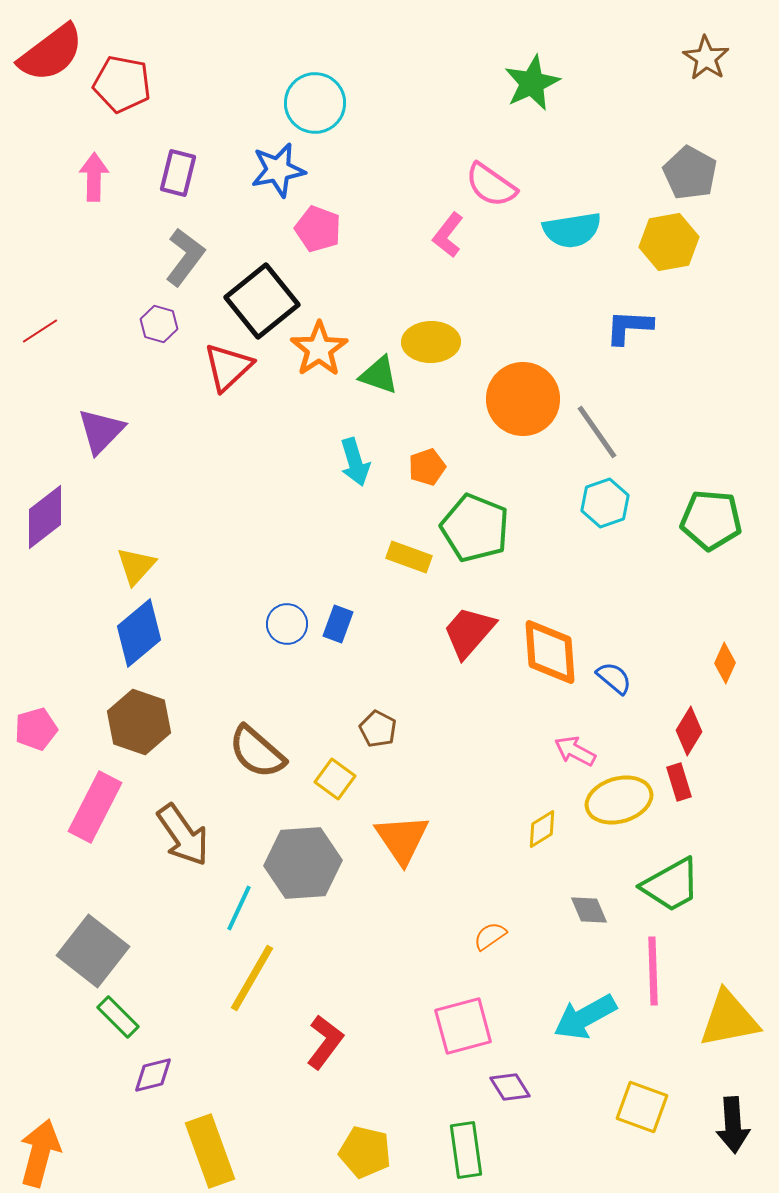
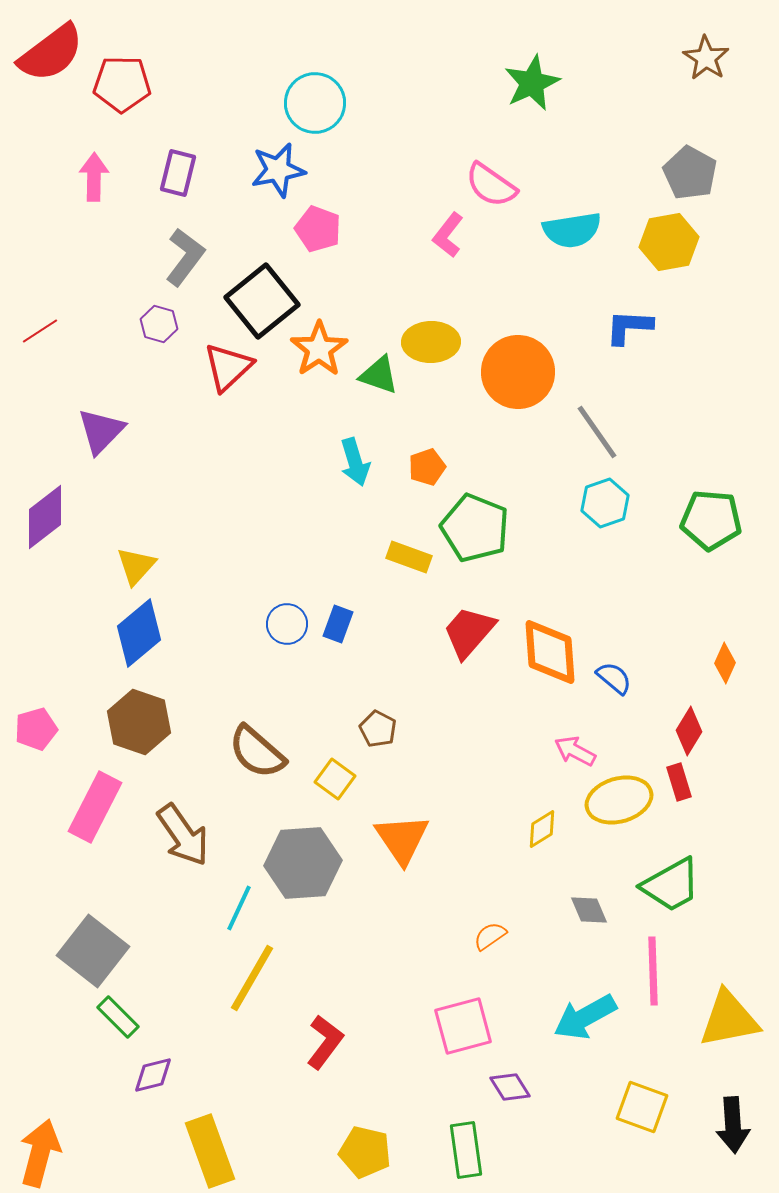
red pentagon at (122, 84): rotated 10 degrees counterclockwise
orange circle at (523, 399): moved 5 px left, 27 px up
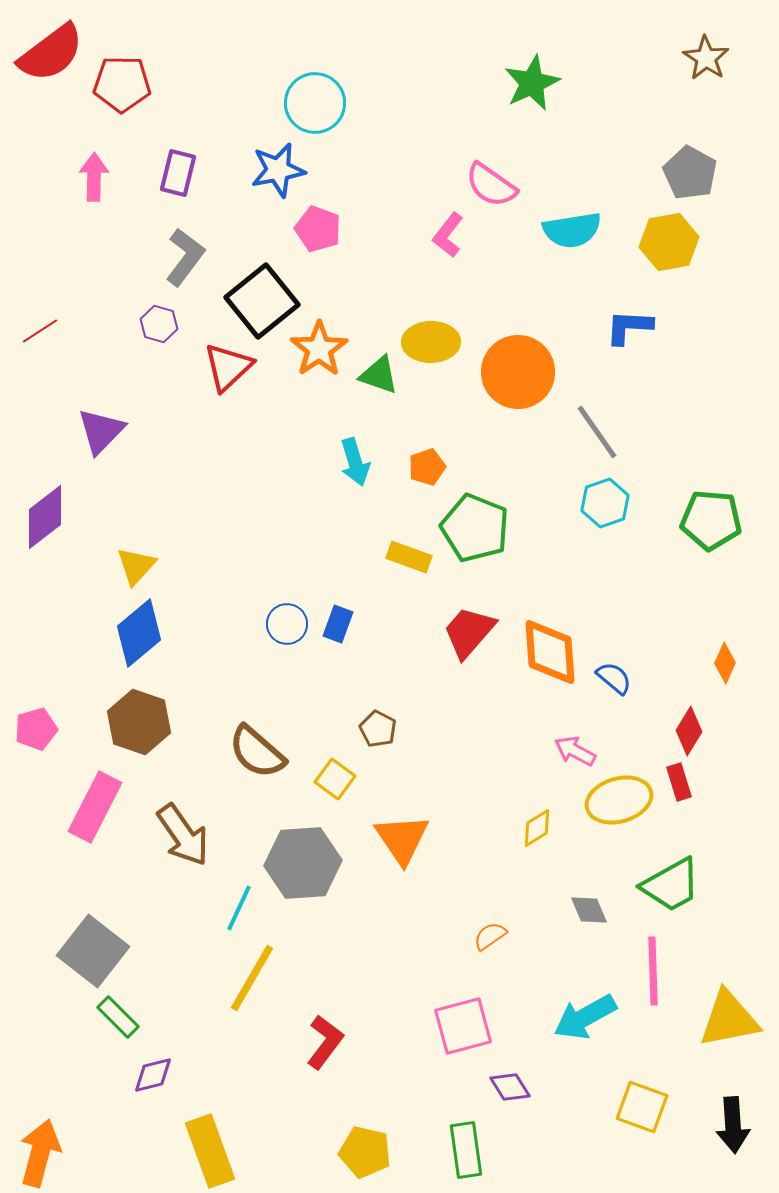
yellow diamond at (542, 829): moved 5 px left, 1 px up
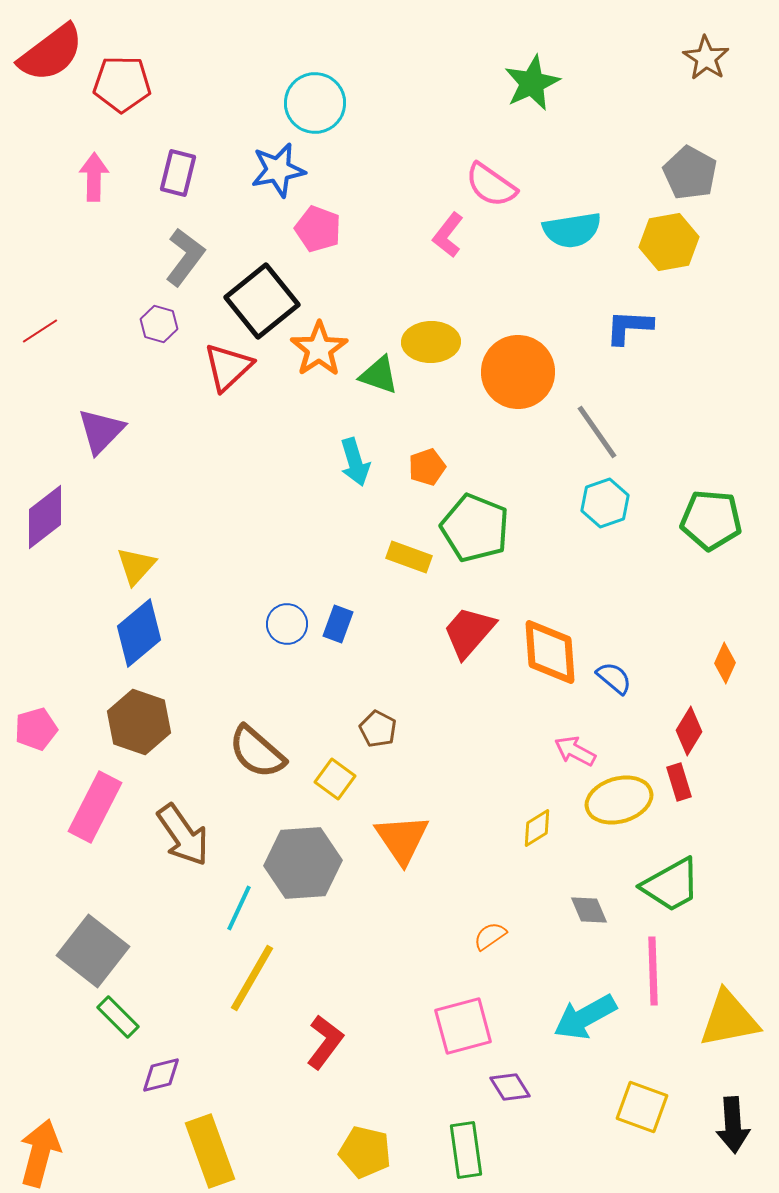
purple diamond at (153, 1075): moved 8 px right
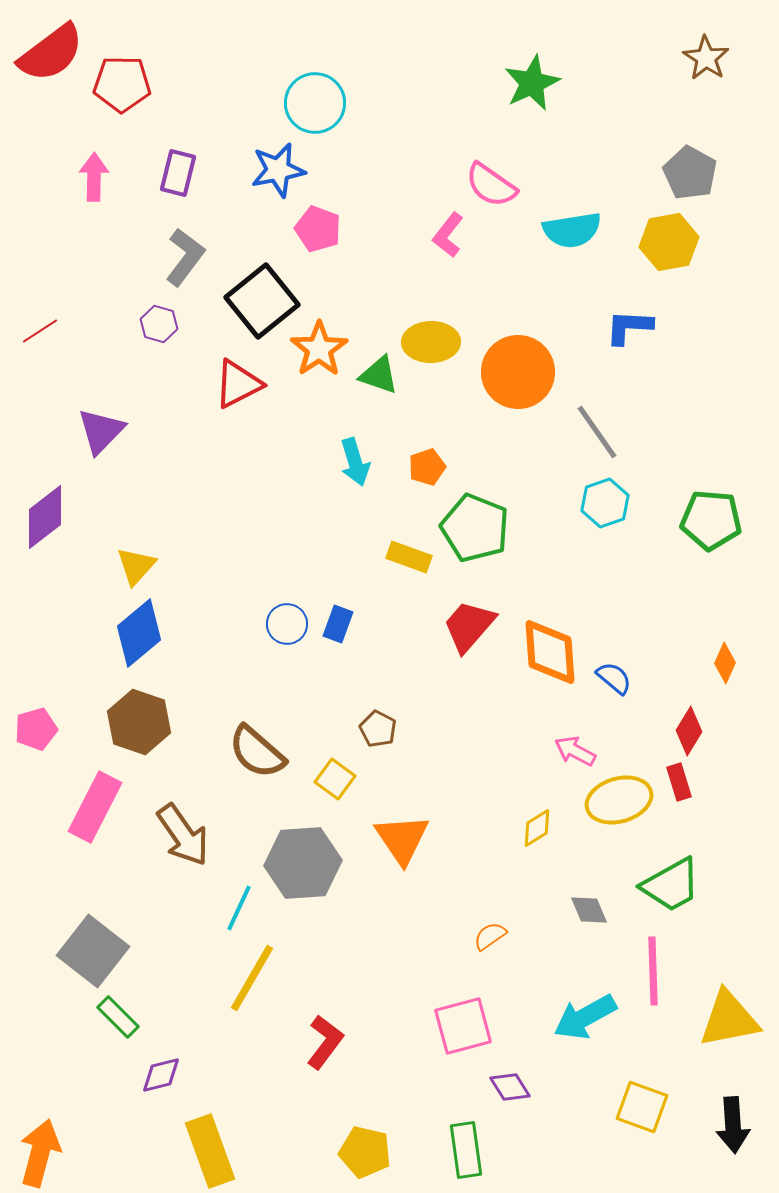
red triangle at (228, 367): moved 10 px right, 17 px down; rotated 16 degrees clockwise
red trapezoid at (469, 632): moved 6 px up
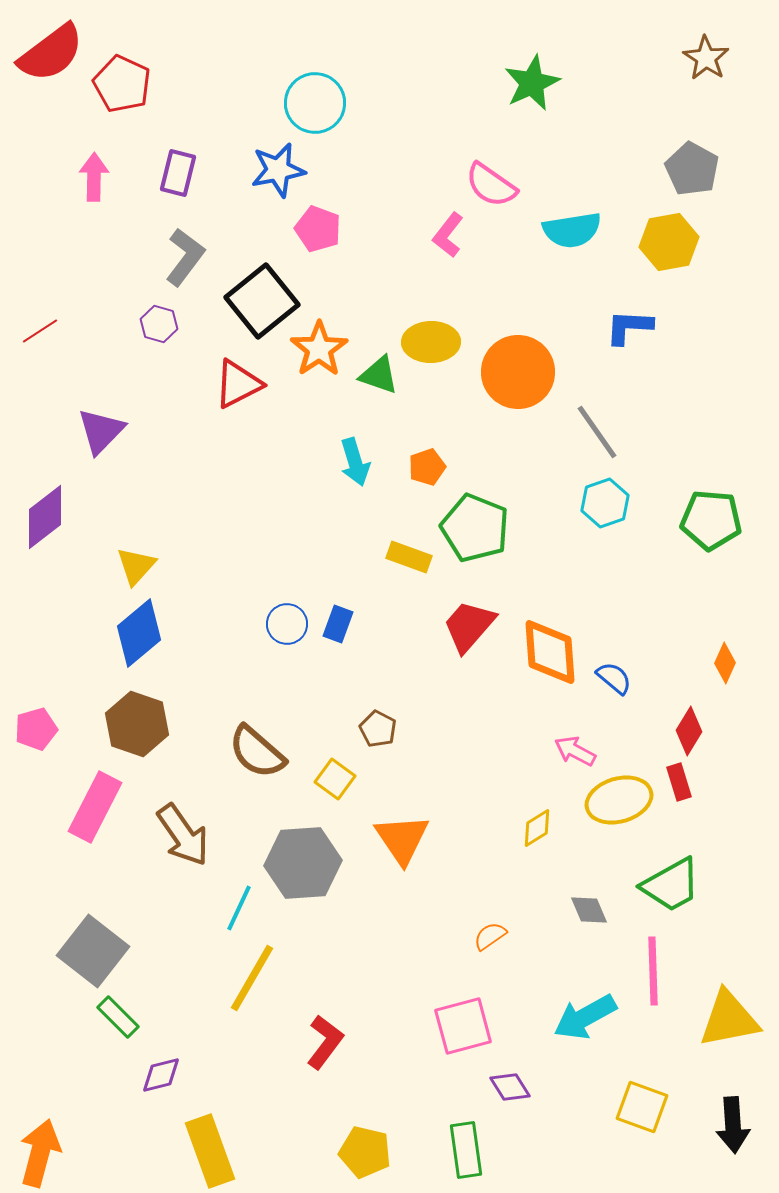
red pentagon at (122, 84): rotated 24 degrees clockwise
gray pentagon at (690, 173): moved 2 px right, 4 px up
brown hexagon at (139, 722): moved 2 px left, 2 px down
